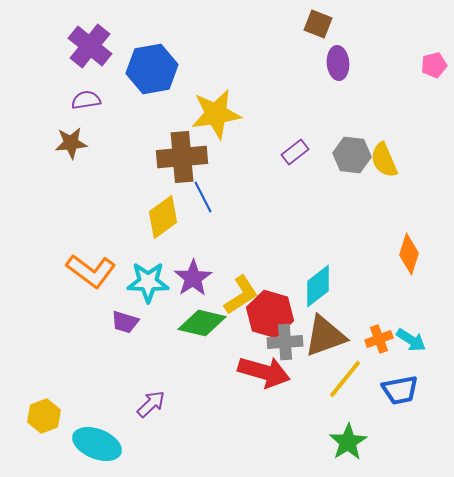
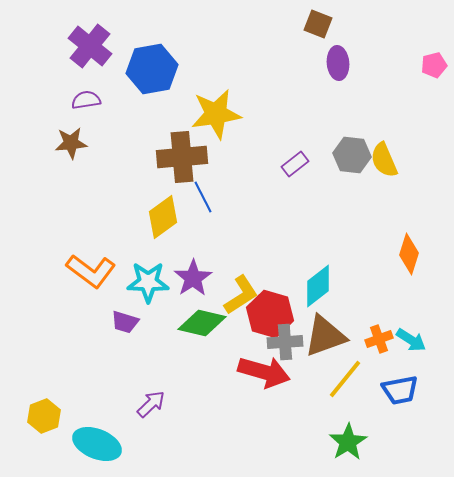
purple rectangle: moved 12 px down
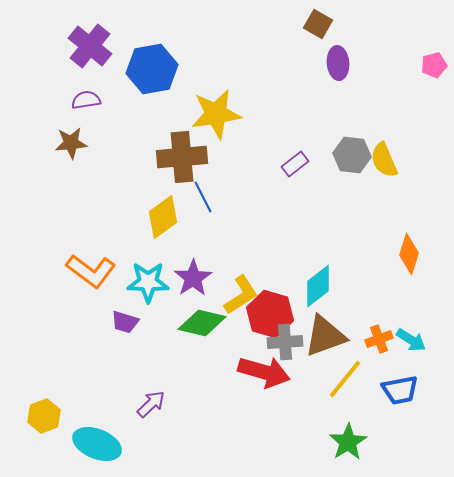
brown square: rotated 8 degrees clockwise
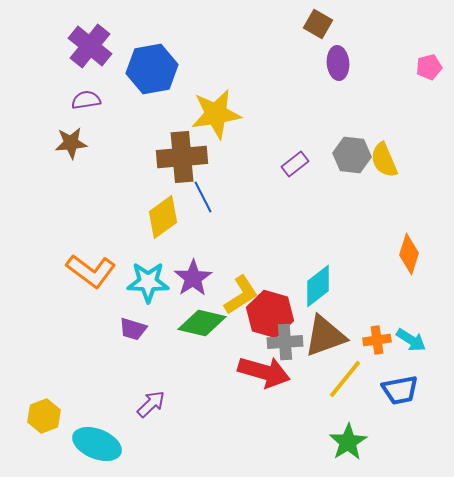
pink pentagon: moved 5 px left, 2 px down
purple trapezoid: moved 8 px right, 7 px down
orange cross: moved 2 px left, 1 px down; rotated 12 degrees clockwise
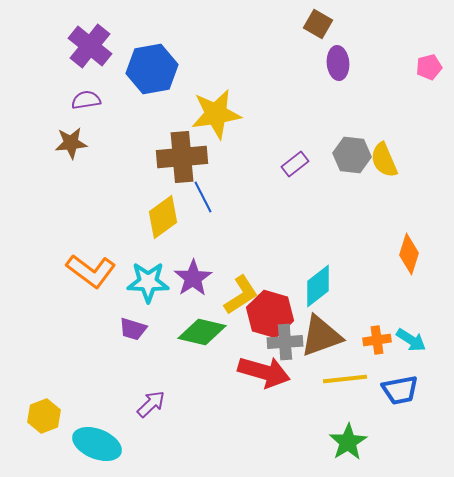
green diamond: moved 9 px down
brown triangle: moved 4 px left
yellow line: rotated 45 degrees clockwise
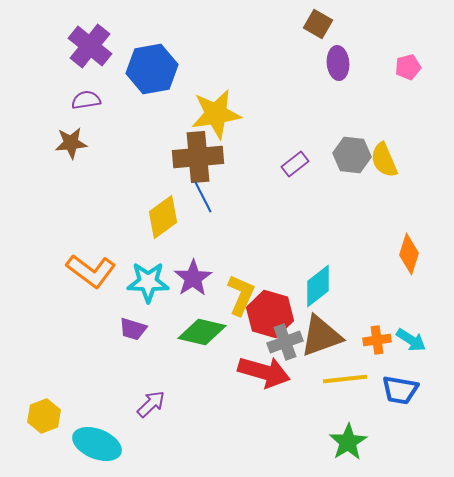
pink pentagon: moved 21 px left
brown cross: moved 16 px right
yellow L-shape: rotated 33 degrees counterclockwise
gray cross: rotated 16 degrees counterclockwise
blue trapezoid: rotated 21 degrees clockwise
